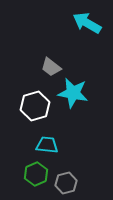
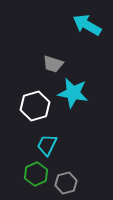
cyan arrow: moved 2 px down
gray trapezoid: moved 2 px right, 3 px up; rotated 20 degrees counterclockwise
cyan trapezoid: rotated 70 degrees counterclockwise
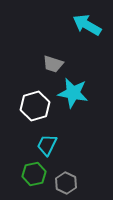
green hexagon: moved 2 px left; rotated 10 degrees clockwise
gray hexagon: rotated 20 degrees counterclockwise
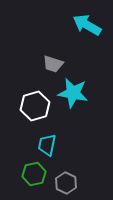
cyan trapezoid: rotated 15 degrees counterclockwise
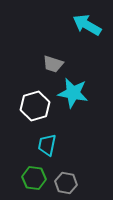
green hexagon: moved 4 px down; rotated 20 degrees clockwise
gray hexagon: rotated 15 degrees counterclockwise
